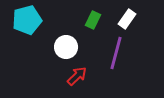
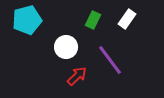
purple line: moved 6 px left, 7 px down; rotated 52 degrees counterclockwise
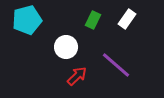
purple line: moved 6 px right, 5 px down; rotated 12 degrees counterclockwise
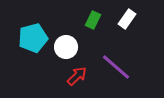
cyan pentagon: moved 6 px right, 18 px down
purple line: moved 2 px down
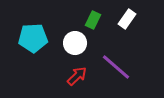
cyan pentagon: rotated 12 degrees clockwise
white circle: moved 9 px right, 4 px up
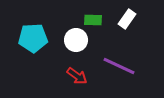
green rectangle: rotated 66 degrees clockwise
white circle: moved 1 px right, 3 px up
purple line: moved 3 px right, 1 px up; rotated 16 degrees counterclockwise
red arrow: rotated 80 degrees clockwise
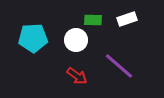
white rectangle: rotated 36 degrees clockwise
purple line: rotated 16 degrees clockwise
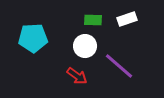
white circle: moved 9 px right, 6 px down
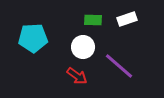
white circle: moved 2 px left, 1 px down
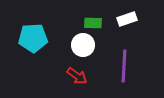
green rectangle: moved 3 px down
white circle: moved 2 px up
purple line: moved 5 px right; rotated 52 degrees clockwise
